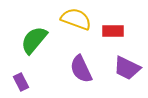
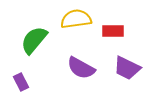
yellow semicircle: rotated 28 degrees counterclockwise
purple semicircle: moved 1 px up; rotated 36 degrees counterclockwise
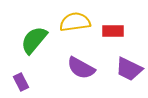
yellow semicircle: moved 1 px left, 3 px down
purple trapezoid: moved 2 px right, 1 px down
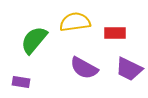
red rectangle: moved 2 px right, 2 px down
purple semicircle: moved 3 px right
purple rectangle: rotated 54 degrees counterclockwise
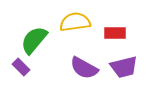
purple trapezoid: moved 5 px left, 2 px up; rotated 40 degrees counterclockwise
purple rectangle: moved 15 px up; rotated 36 degrees clockwise
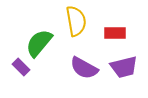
yellow semicircle: moved 1 px right, 1 px up; rotated 88 degrees clockwise
green semicircle: moved 5 px right, 3 px down
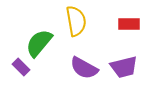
red rectangle: moved 14 px right, 9 px up
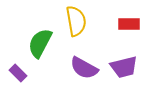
green semicircle: moved 1 px right; rotated 12 degrees counterclockwise
purple rectangle: moved 3 px left, 6 px down
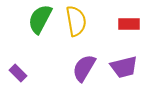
green semicircle: moved 24 px up
purple semicircle: rotated 92 degrees clockwise
